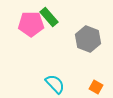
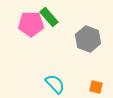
orange square: rotated 16 degrees counterclockwise
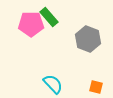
cyan semicircle: moved 2 px left
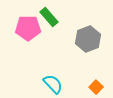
pink pentagon: moved 3 px left, 4 px down
gray hexagon: rotated 20 degrees clockwise
orange square: rotated 32 degrees clockwise
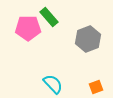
orange square: rotated 24 degrees clockwise
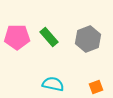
green rectangle: moved 20 px down
pink pentagon: moved 11 px left, 9 px down
cyan semicircle: rotated 35 degrees counterclockwise
